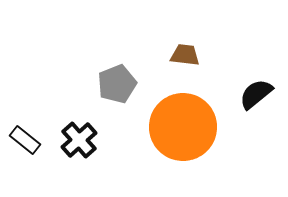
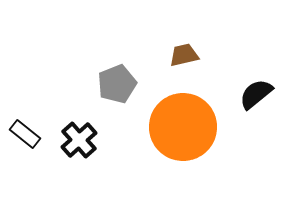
brown trapezoid: moved 1 px left; rotated 20 degrees counterclockwise
black rectangle: moved 6 px up
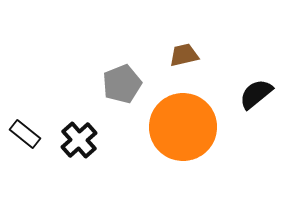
gray pentagon: moved 5 px right
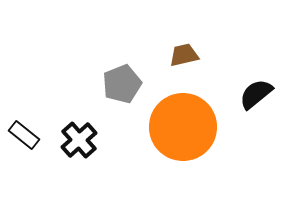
black rectangle: moved 1 px left, 1 px down
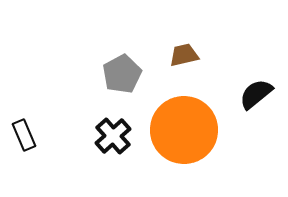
gray pentagon: moved 10 px up; rotated 6 degrees counterclockwise
orange circle: moved 1 px right, 3 px down
black rectangle: rotated 28 degrees clockwise
black cross: moved 34 px right, 4 px up
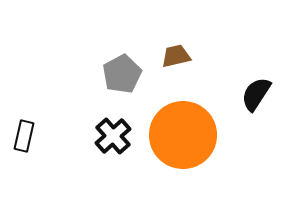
brown trapezoid: moved 8 px left, 1 px down
black semicircle: rotated 18 degrees counterclockwise
orange circle: moved 1 px left, 5 px down
black rectangle: moved 1 px down; rotated 36 degrees clockwise
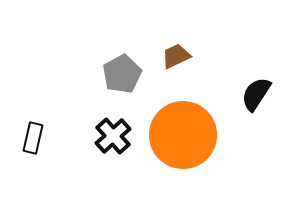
brown trapezoid: rotated 12 degrees counterclockwise
black rectangle: moved 9 px right, 2 px down
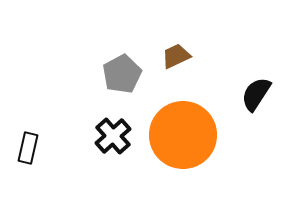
black rectangle: moved 5 px left, 10 px down
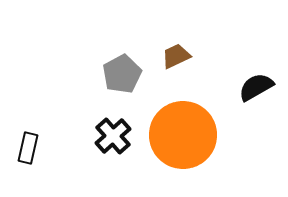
black semicircle: moved 7 px up; rotated 27 degrees clockwise
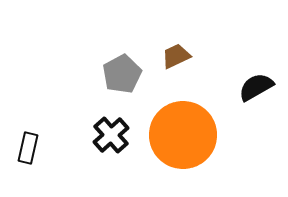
black cross: moved 2 px left, 1 px up
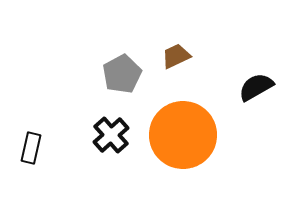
black rectangle: moved 3 px right
